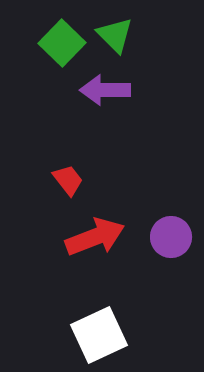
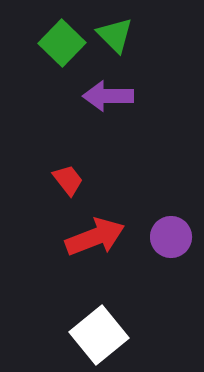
purple arrow: moved 3 px right, 6 px down
white square: rotated 14 degrees counterclockwise
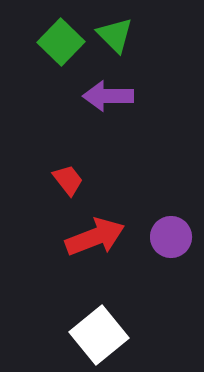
green square: moved 1 px left, 1 px up
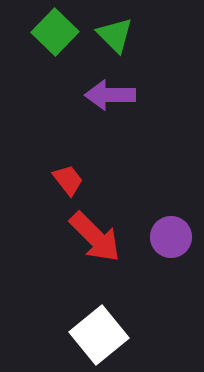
green square: moved 6 px left, 10 px up
purple arrow: moved 2 px right, 1 px up
red arrow: rotated 66 degrees clockwise
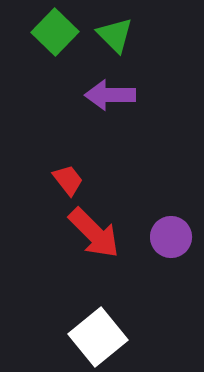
red arrow: moved 1 px left, 4 px up
white square: moved 1 px left, 2 px down
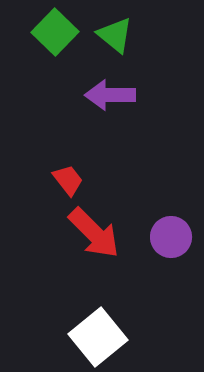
green triangle: rotated 6 degrees counterclockwise
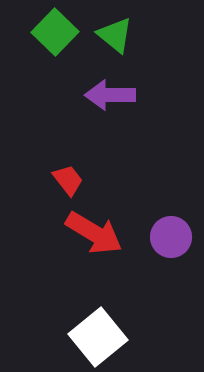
red arrow: rotated 14 degrees counterclockwise
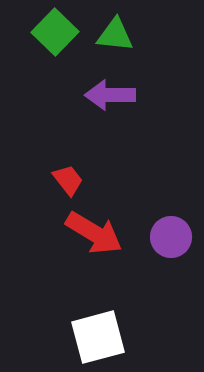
green triangle: rotated 33 degrees counterclockwise
white square: rotated 24 degrees clockwise
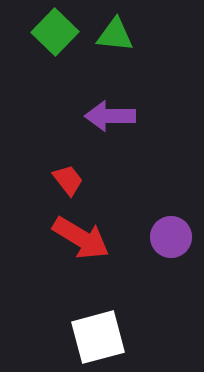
purple arrow: moved 21 px down
red arrow: moved 13 px left, 5 px down
